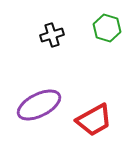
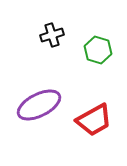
green hexagon: moved 9 px left, 22 px down
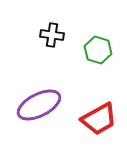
black cross: rotated 25 degrees clockwise
red trapezoid: moved 5 px right, 1 px up
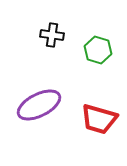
red trapezoid: rotated 45 degrees clockwise
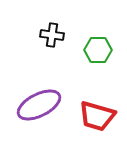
green hexagon: rotated 16 degrees counterclockwise
red trapezoid: moved 2 px left, 3 px up
